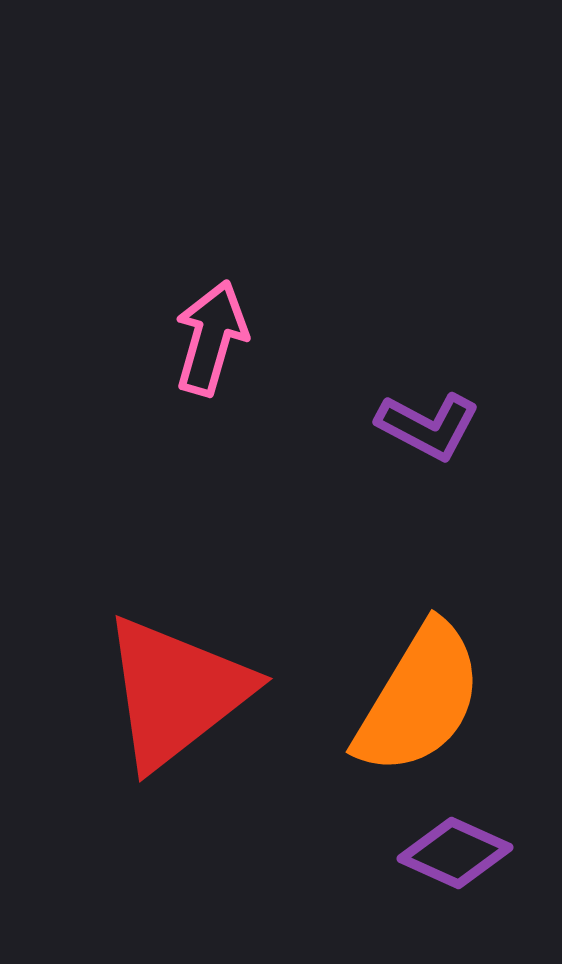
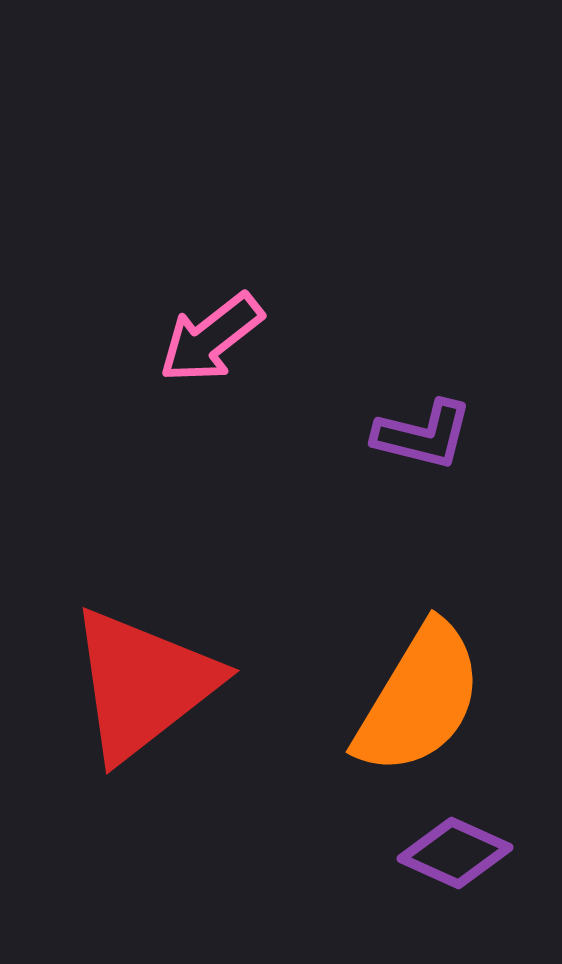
pink arrow: rotated 144 degrees counterclockwise
purple L-shape: moved 5 px left, 9 px down; rotated 14 degrees counterclockwise
red triangle: moved 33 px left, 8 px up
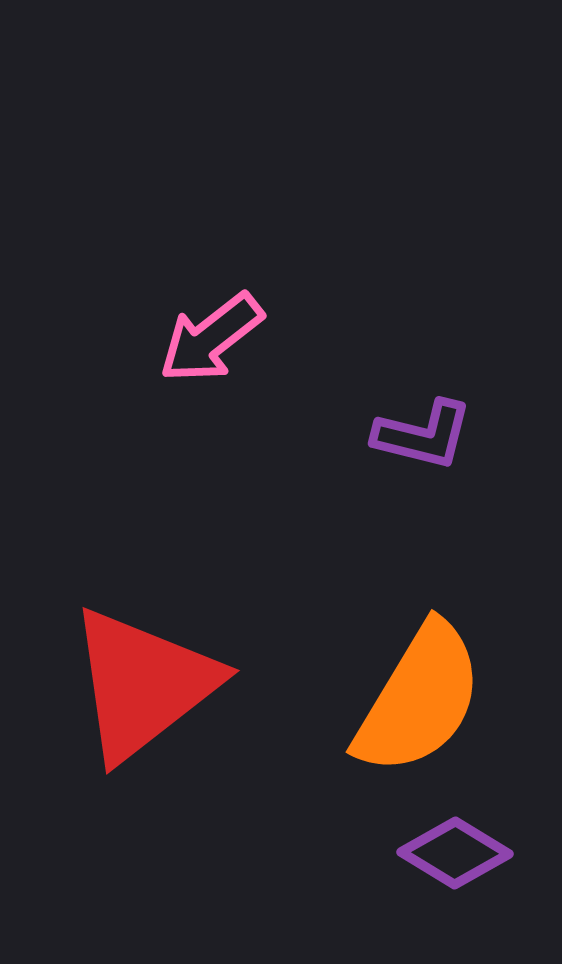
purple diamond: rotated 7 degrees clockwise
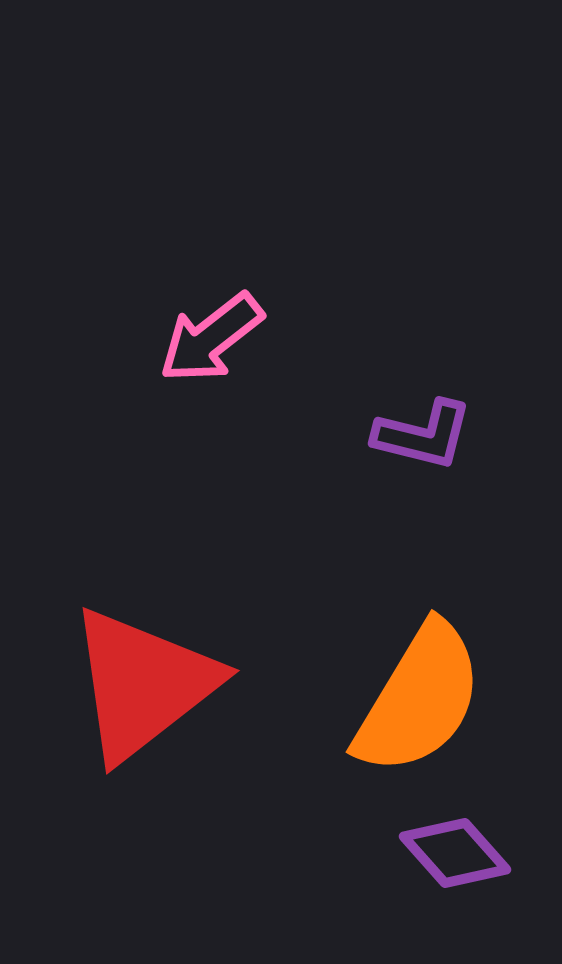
purple diamond: rotated 17 degrees clockwise
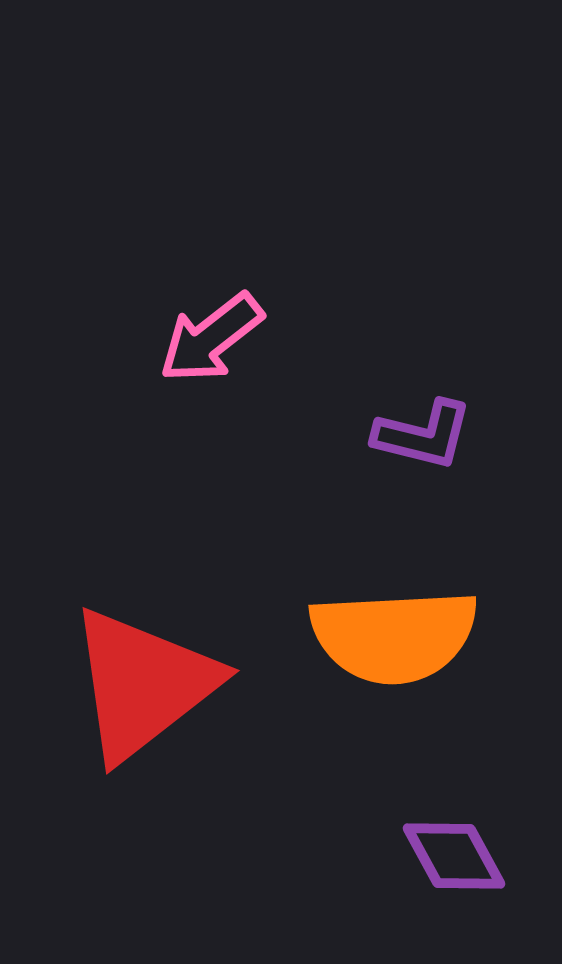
orange semicircle: moved 25 px left, 63 px up; rotated 56 degrees clockwise
purple diamond: moved 1 px left, 3 px down; rotated 13 degrees clockwise
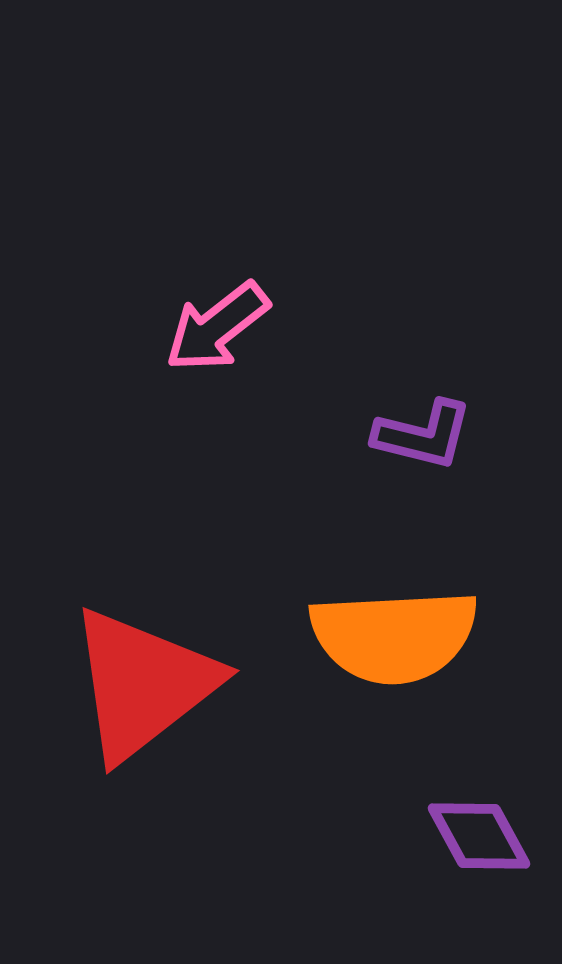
pink arrow: moved 6 px right, 11 px up
purple diamond: moved 25 px right, 20 px up
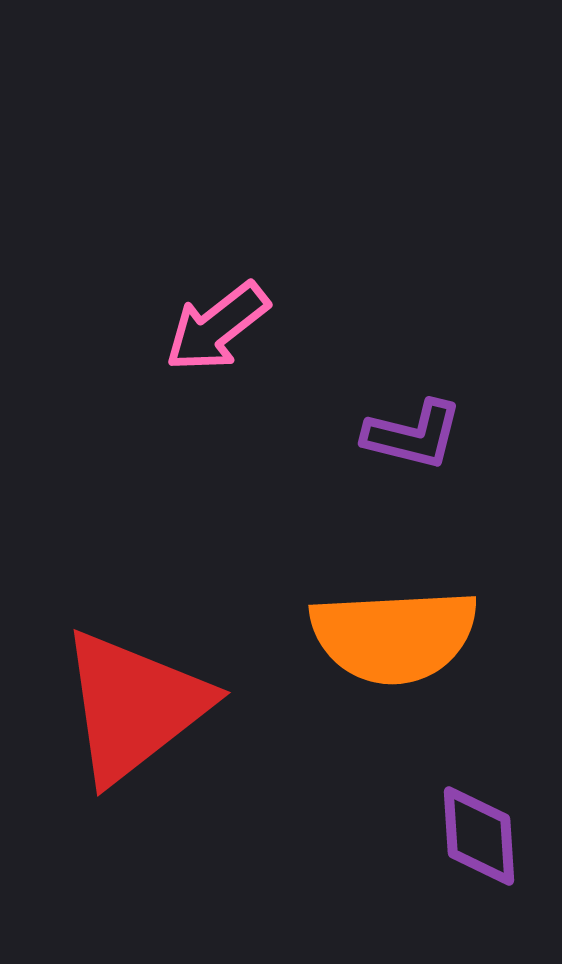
purple L-shape: moved 10 px left
red triangle: moved 9 px left, 22 px down
purple diamond: rotated 25 degrees clockwise
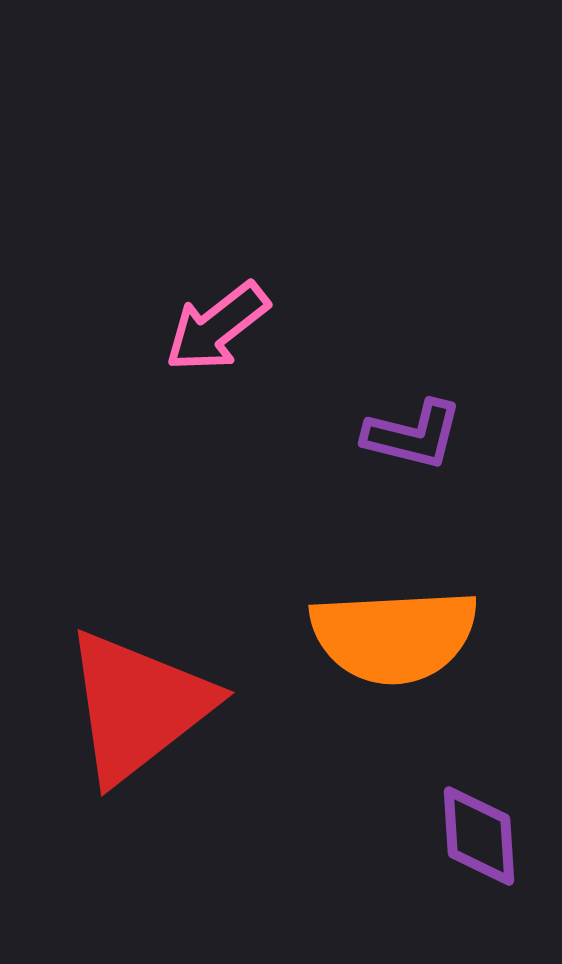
red triangle: moved 4 px right
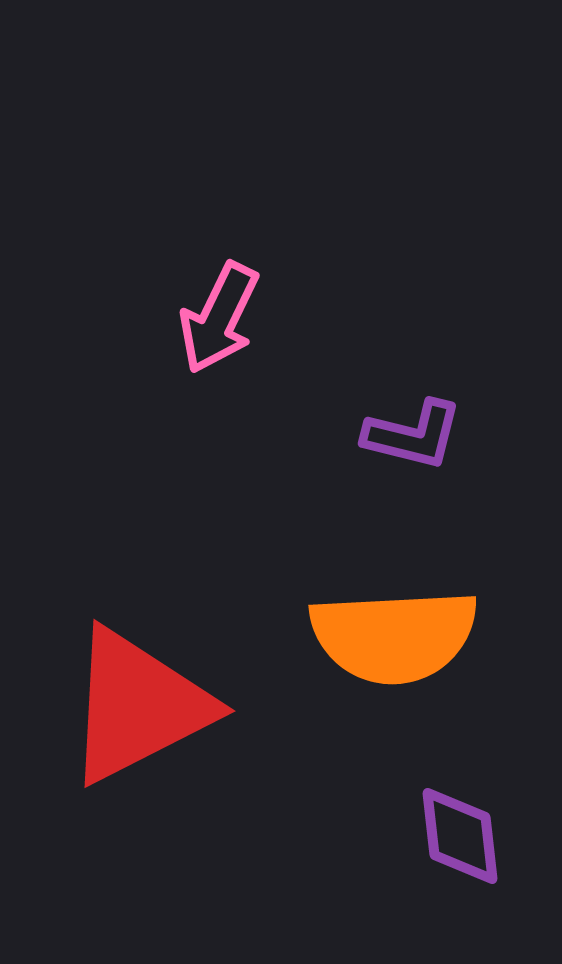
pink arrow: moved 2 px right, 9 px up; rotated 26 degrees counterclockwise
red triangle: rotated 11 degrees clockwise
purple diamond: moved 19 px left; rotated 3 degrees counterclockwise
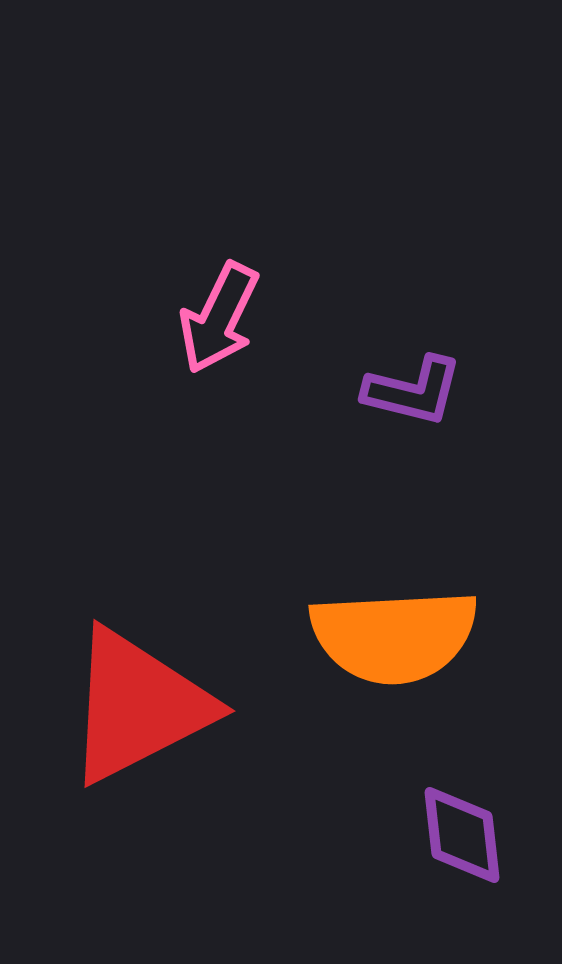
purple L-shape: moved 44 px up
purple diamond: moved 2 px right, 1 px up
